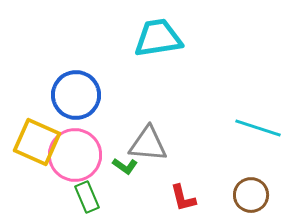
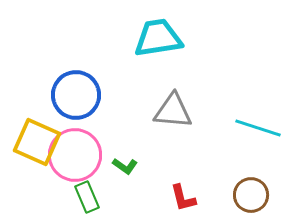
gray triangle: moved 25 px right, 33 px up
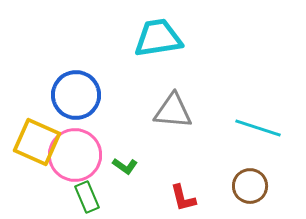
brown circle: moved 1 px left, 9 px up
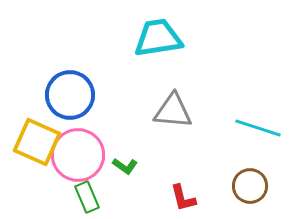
blue circle: moved 6 px left
pink circle: moved 3 px right
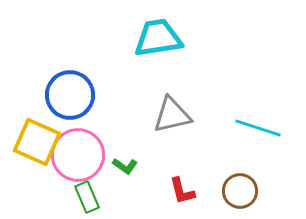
gray triangle: moved 1 px left, 4 px down; rotated 18 degrees counterclockwise
brown circle: moved 10 px left, 5 px down
red L-shape: moved 1 px left, 7 px up
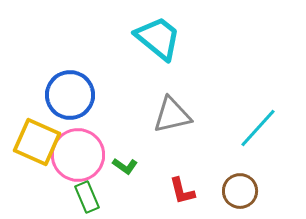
cyan trapezoid: rotated 48 degrees clockwise
cyan line: rotated 66 degrees counterclockwise
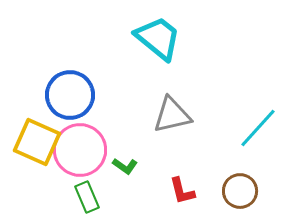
pink circle: moved 2 px right, 5 px up
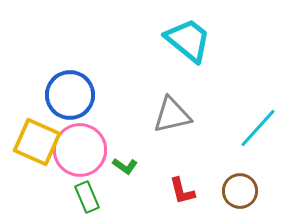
cyan trapezoid: moved 30 px right, 2 px down
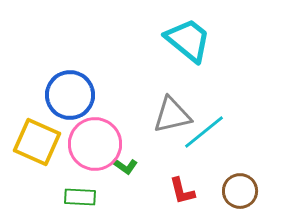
cyan line: moved 54 px left, 4 px down; rotated 9 degrees clockwise
pink circle: moved 15 px right, 6 px up
green rectangle: moved 7 px left; rotated 64 degrees counterclockwise
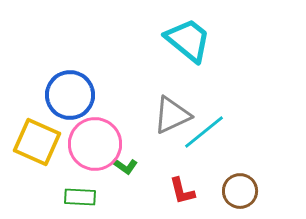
gray triangle: rotated 12 degrees counterclockwise
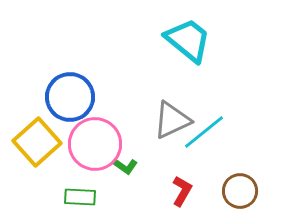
blue circle: moved 2 px down
gray triangle: moved 5 px down
yellow square: rotated 24 degrees clockwise
red L-shape: rotated 136 degrees counterclockwise
